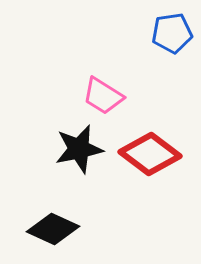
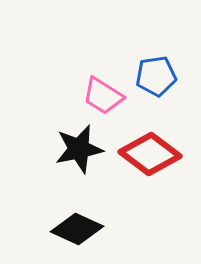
blue pentagon: moved 16 px left, 43 px down
black diamond: moved 24 px right
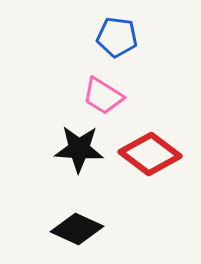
blue pentagon: moved 39 px left, 39 px up; rotated 15 degrees clockwise
black star: rotated 15 degrees clockwise
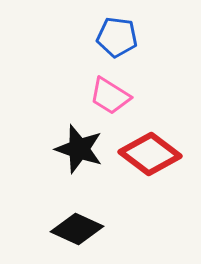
pink trapezoid: moved 7 px right
black star: rotated 15 degrees clockwise
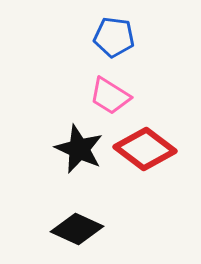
blue pentagon: moved 3 px left
black star: rotated 6 degrees clockwise
red diamond: moved 5 px left, 5 px up
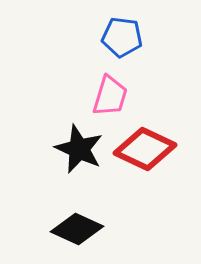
blue pentagon: moved 8 px right
pink trapezoid: rotated 105 degrees counterclockwise
red diamond: rotated 12 degrees counterclockwise
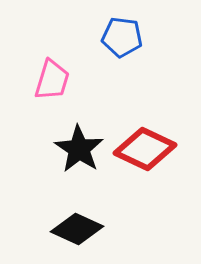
pink trapezoid: moved 58 px left, 16 px up
black star: rotated 9 degrees clockwise
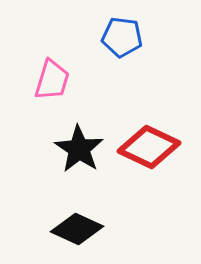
red diamond: moved 4 px right, 2 px up
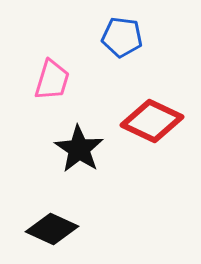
red diamond: moved 3 px right, 26 px up
black diamond: moved 25 px left
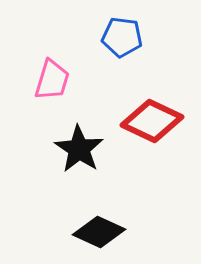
black diamond: moved 47 px right, 3 px down
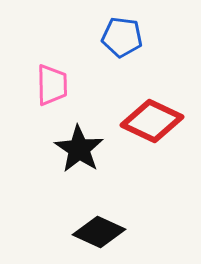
pink trapezoid: moved 5 px down; rotated 18 degrees counterclockwise
